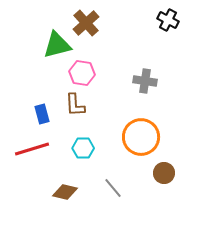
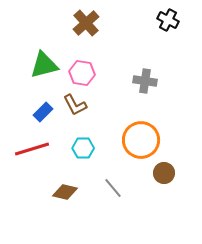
green triangle: moved 13 px left, 20 px down
brown L-shape: rotated 25 degrees counterclockwise
blue rectangle: moved 1 px right, 2 px up; rotated 60 degrees clockwise
orange circle: moved 3 px down
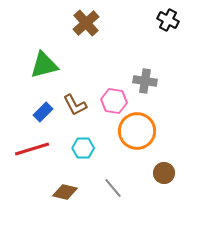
pink hexagon: moved 32 px right, 28 px down
orange circle: moved 4 px left, 9 px up
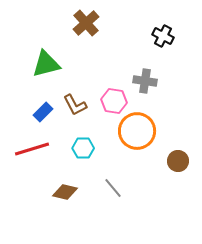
black cross: moved 5 px left, 16 px down
green triangle: moved 2 px right, 1 px up
brown circle: moved 14 px right, 12 px up
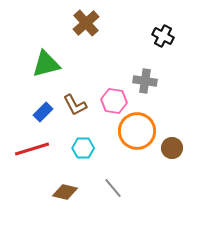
brown circle: moved 6 px left, 13 px up
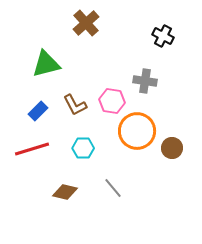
pink hexagon: moved 2 px left
blue rectangle: moved 5 px left, 1 px up
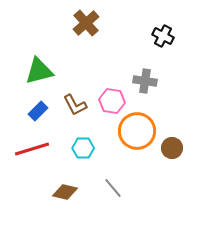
green triangle: moved 7 px left, 7 px down
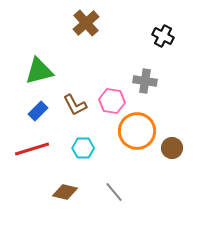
gray line: moved 1 px right, 4 px down
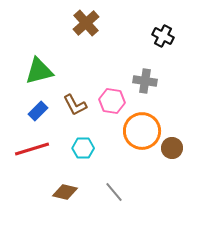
orange circle: moved 5 px right
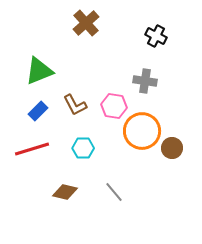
black cross: moved 7 px left
green triangle: rotated 8 degrees counterclockwise
pink hexagon: moved 2 px right, 5 px down
